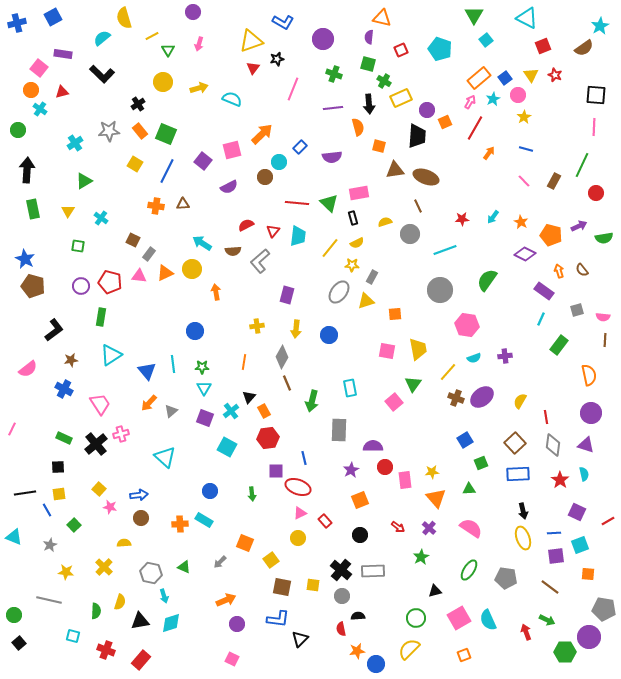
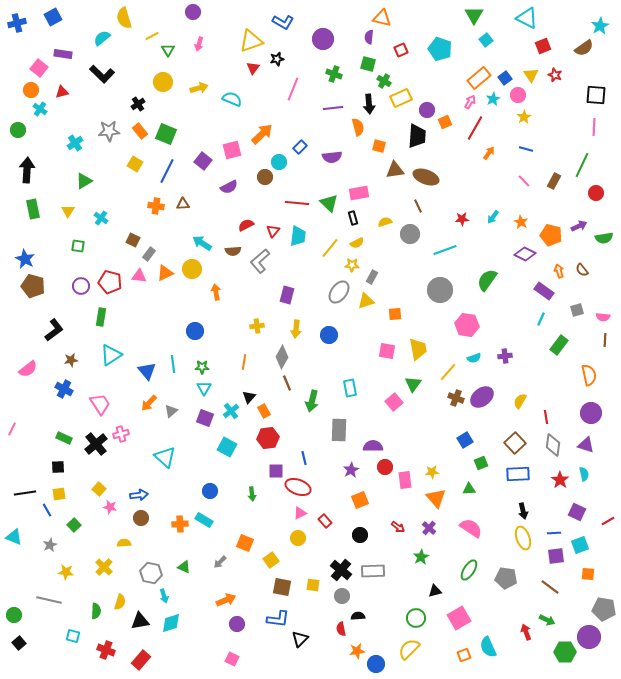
cyan semicircle at (488, 620): moved 27 px down
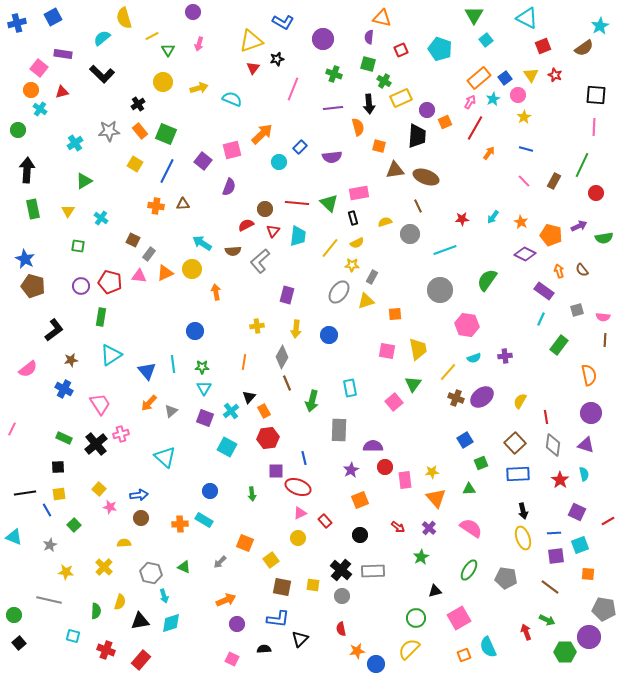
brown circle at (265, 177): moved 32 px down
purple semicircle at (229, 187): rotated 42 degrees counterclockwise
black semicircle at (358, 616): moved 94 px left, 33 px down
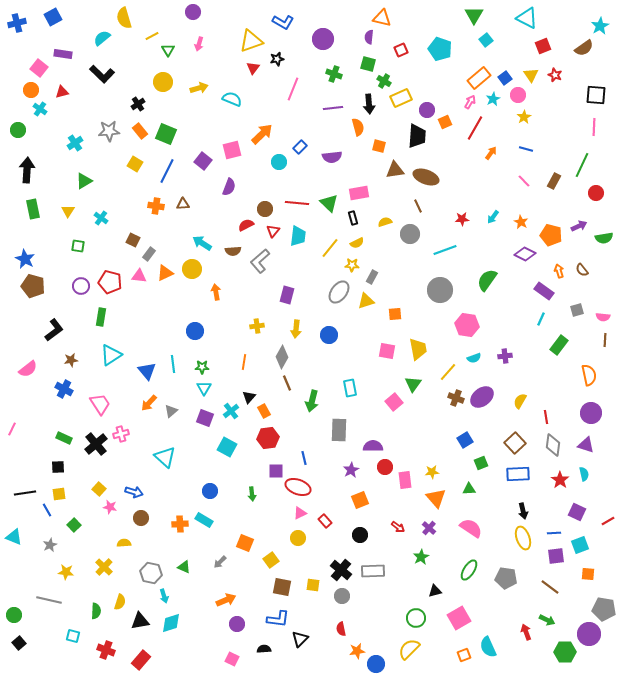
orange arrow at (489, 153): moved 2 px right
blue arrow at (139, 495): moved 5 px left, 3 px up; rotated 24 degrees clockwise
purple circle at (589, 637): moved 3 px up
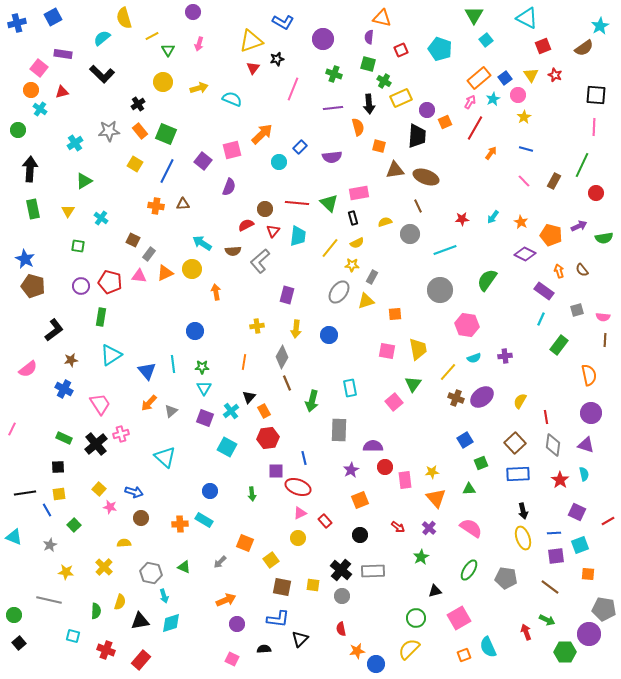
black arrow at (27, 170): moved 3 px right, 1 px up
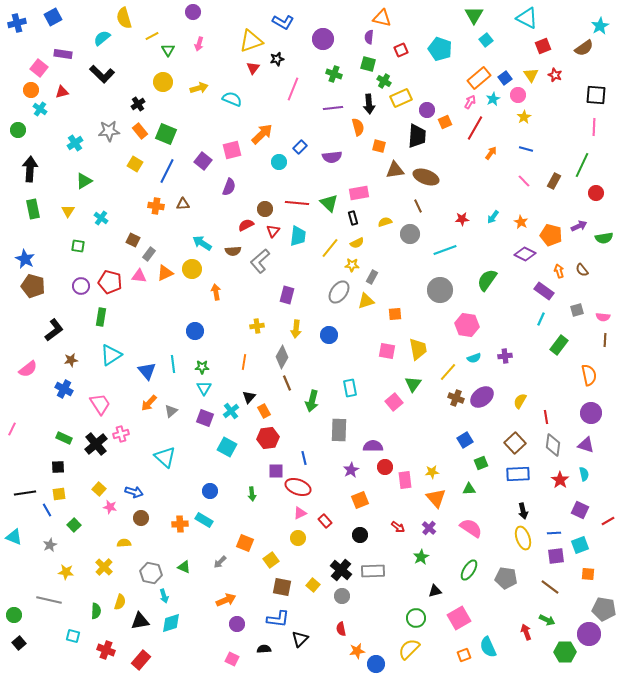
purple square at (577, 512): moved 3 px right, 2 px up
yellow square at (313, 585): rotated 32 degrees clockwise
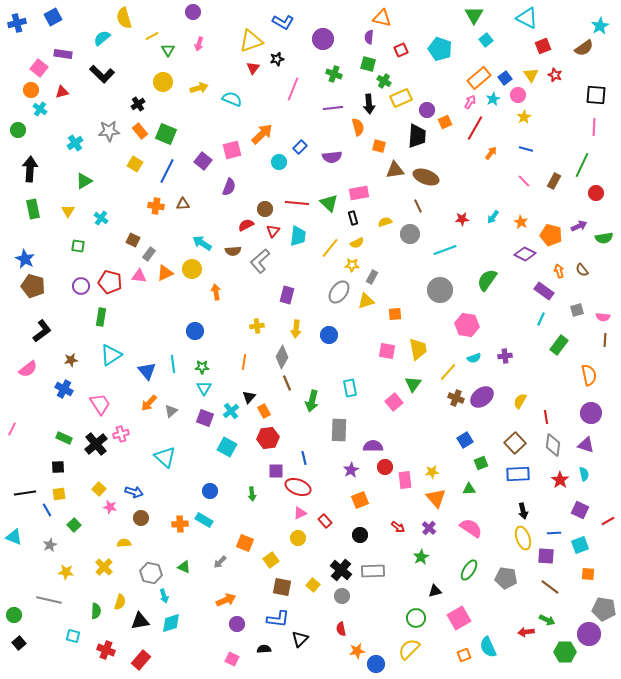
black L-shape at (54, 330): moved 12 px left, 1 px down
purple square at (556, 556): moved 10 px left; rotated 12 degrees clockwise
red arrow at (526, 632): rotated 77 degrees counterclockwise
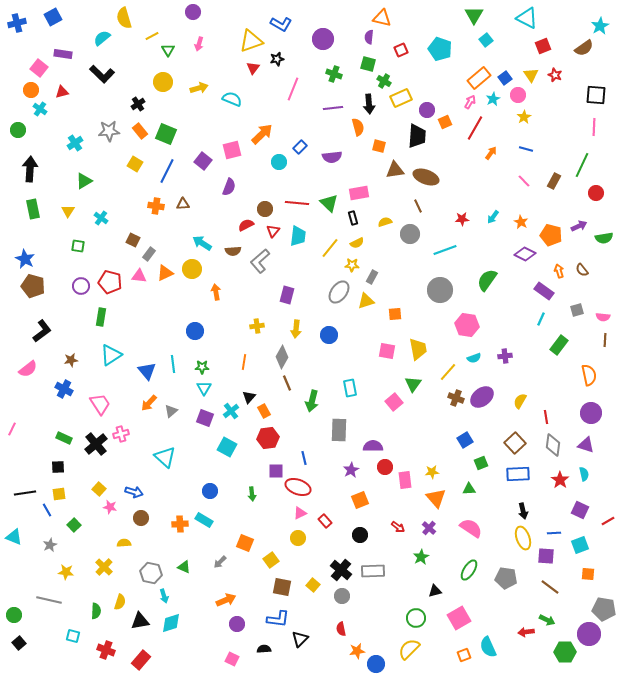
blue L-shape at (283, 22): moved 2 px left, 2 px down
